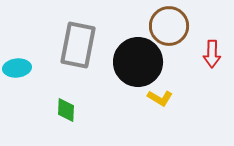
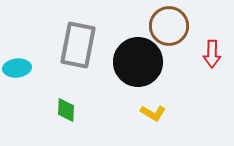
yellow L-shape: moved 7 px left, 15 px down
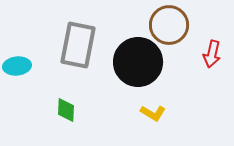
brown circle: moved 1 px up
red arrow: rotated 12 degrees clockwise
cyan ellipse: moved 2 px up
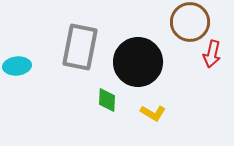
brown circle: moved 21 px right, 3 px up
gray rectangle: moved 2 px right, 2 px down
green diamond: moved 41 px right, 10 px up
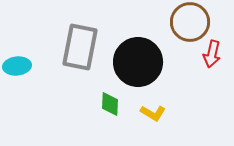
green diamond: moved 3 px right, 4 px down
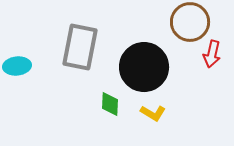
black circle: moved 6 px right, 5 px down
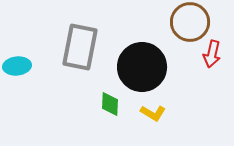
black circle: moved 2 px left
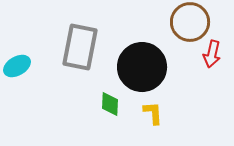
cyan ellipse: rotated 24 degrees counterclockwise
yellow L-shape: rotated 125 degrees counterclockwise
